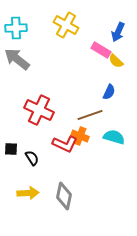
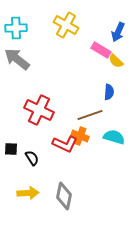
blue semicircle: rotated 21 degrees counterclockwise
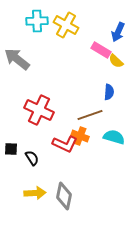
cyan cross: moved 21 px right, 7 px up
yellow arrow: moved 7 px right
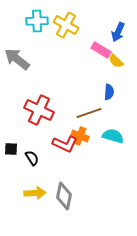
brown line: moved 1 px left, 2 px up
cyan semicircle: moved 1 px left, 1 px up
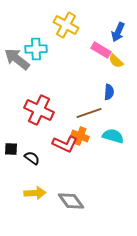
cyan cross: moved 1 px left, 28 px down
black semicircle: rotated 21 degrees counterclockwise
gray diamond: moved 7 px right, 5 px down; rotated 48 degrees counterclockwise
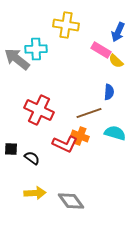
yellow cross: rotated 20 degrees counterclockwise
cyan semicircle: moved 2 px right, 3 px up
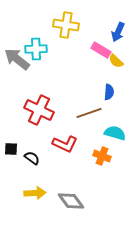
orange cross: moved 22 px right, 20 px down
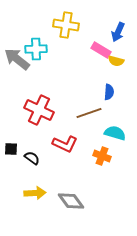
yellow semicircle: rotated 28 degrees counterclockwise
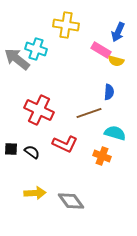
cyan cross: rotated 20 degrees clockwise
black semicircle: moved 6 px up
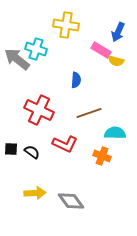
blue semicircle: moved 33 px left, 12 px up
cyan semicircle: rotated 15 degrees counterclockwise
